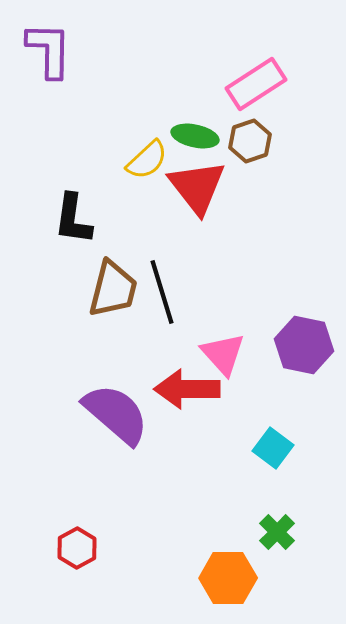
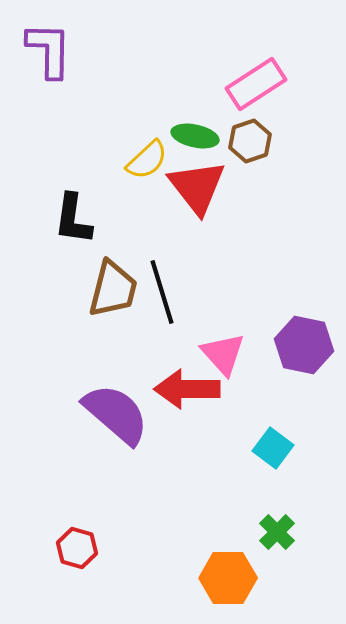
red hexagon: rotated 15 degrees counterclockwise
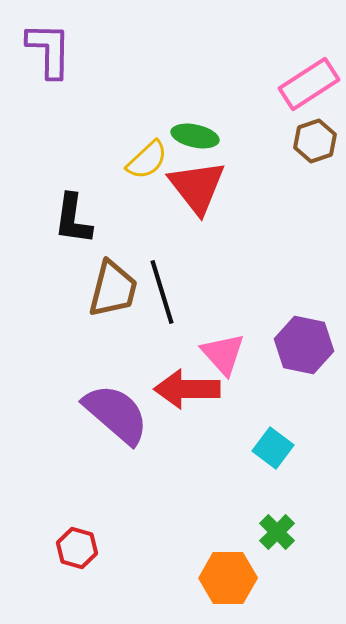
pink rectangle: moved 53 px right
brown hexagon: moved 65 px right
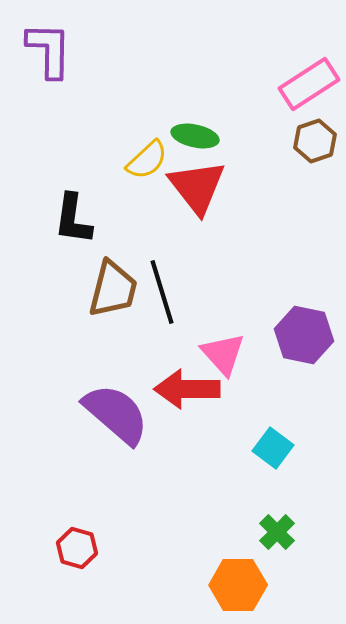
purple hexagon: moved 10 px up
orange hexagon: moved 10 px right, 7 px down
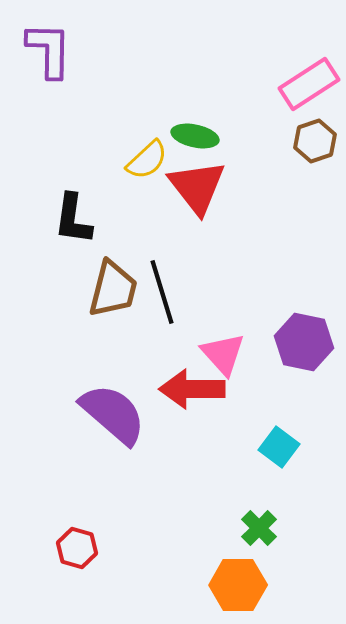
purple hexagon: moved 7 px down
red arrow: moved 5 px right
purple semicircle: moved 3 px left
cyan square: moved 6 px right, 1 px up
green cross: moved 18 px left, 4 px up
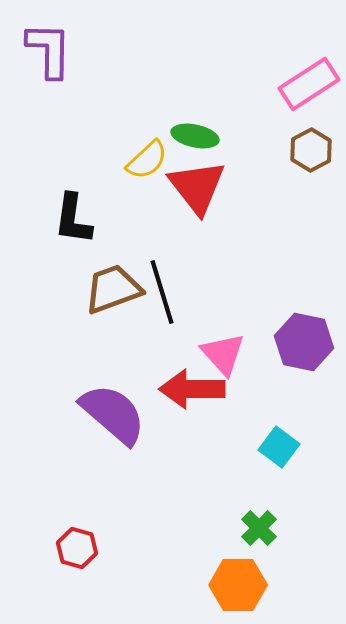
brown hexagon: moved 4 px left, 9 px down; rotated 9 degrees counterclockwise
brown trapezoid: rotated 124 degrees counterclockwise
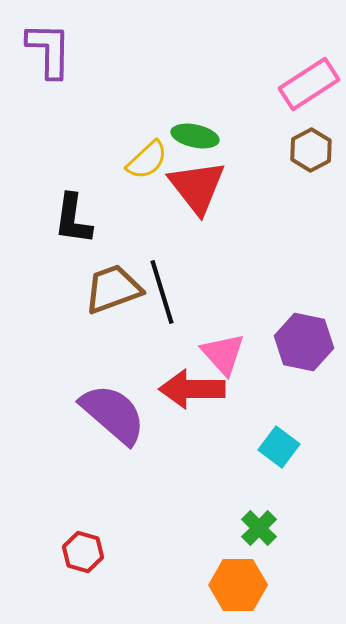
red hexagon: moved 6 px right, 4 px down
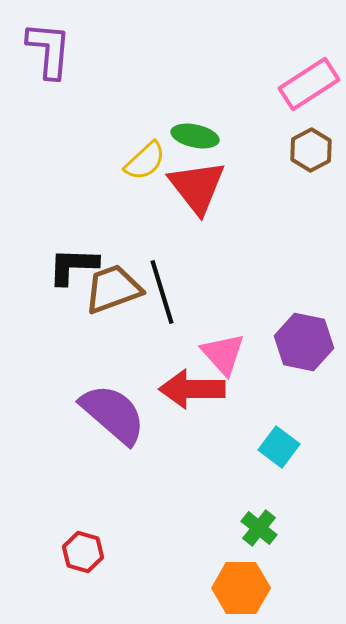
purple L-shape: rotated 4 degrees clockwise
yellow semicircle: moved 2 px left, 1 px down
black L-shape: moved 47 px down; rotated 84 degrees clockwise
green cross: rotated 6 degrees counterclockwise
orange hexagon: moved 3 px right, 3 px down
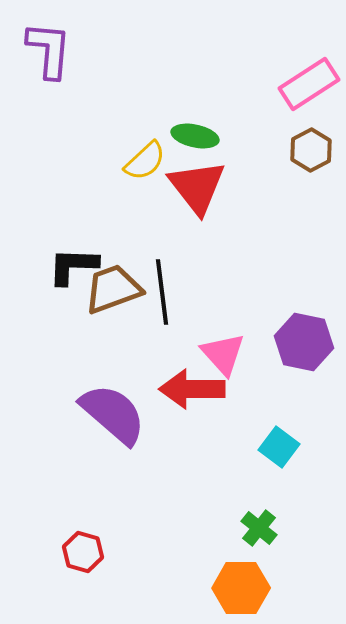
black line: rotated 10 degrees clockwise
